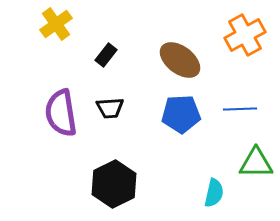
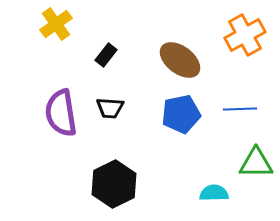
black trapezoid: rotated 8 degrees clockwise
blue pentagon: rotated 9 degrees counterclockwise
cyan semicircle: rotated 104 degrees counterclockwise
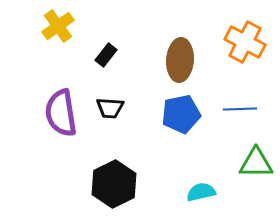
yellow cross: moved 2 px right, 2 px down
orange cross: moved 7 px down; rotated 33 degrees counterclockwise
brown ellipse: rotated 57 degrees clockwise
cyan semicircle: moved 13 px left, 1 px up; rotated 12 degrees counterclockwise
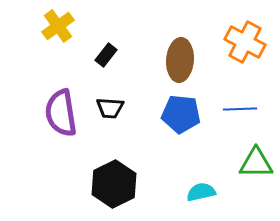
blue pentagon: rotated 18 degrees clockwise
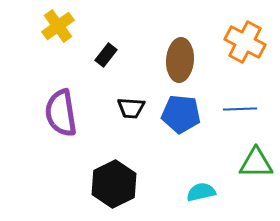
black trapezoid: moved 21 px right
